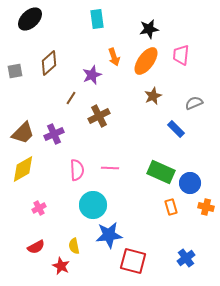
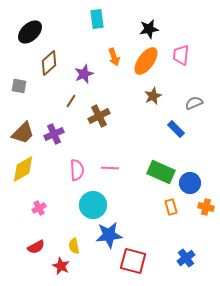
black ellipse: moved 13 px down
gray square: moved 4 px right, 15 px down; rotated 21 degrees clockwise
purple star: moved 8 px left, 1 px up
brown line: moved 3 px down
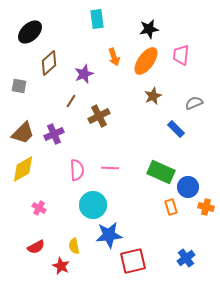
blue circle: moved 2 px left, 4 px down
pink cross: rotated 32 degrees counterclockwise
red square: rotated 28 degrees counterclockwise
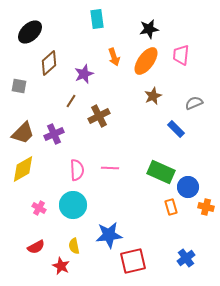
cyan circle: moved 20 px left
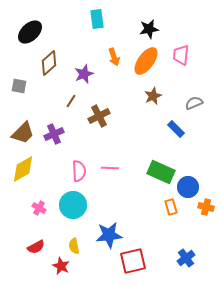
pink semicircle: moved 2 px right, 1 px down
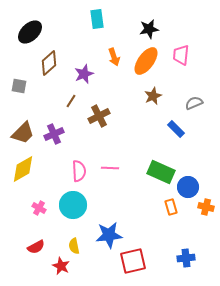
blue cross: rotated 30 degrees clockwise
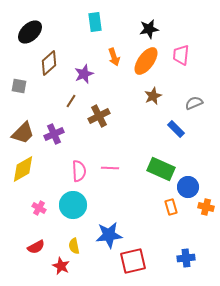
cyan rectangle: moved 2 px left, 3 px down
green rectangle: moved 3 px up
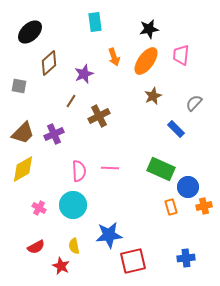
gray semicircle: rotated 24 degrees counterclockwise
orange cross: moved 2 px left, 1 px up; rotated 28 degrees counterclockwise
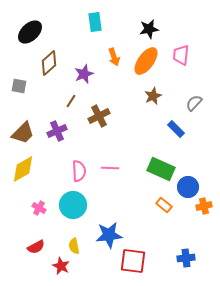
purple cross: moved 3 px right, 3 px up
orange rectangle: moved 7 px left, 2 px up; rotated 35 degrees counterclockwise
red square: rotated 20 degrees clockwise
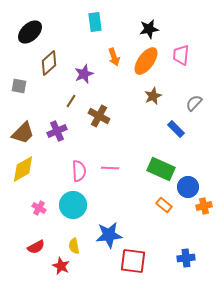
brown cross: rotated 35 degrees counterclockwise
